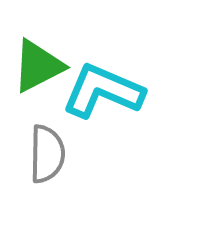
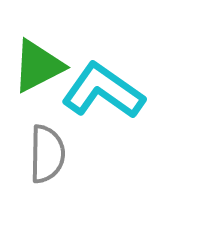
cyan L-shape: rotated 12 degrees clockwise
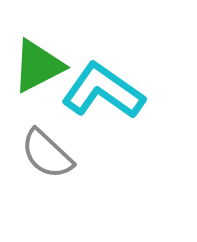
gray semicircle: rotated 132 degrees clockwise
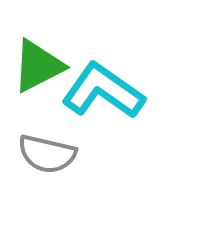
gray semicircle: rotated 30 degrees counterclockwise
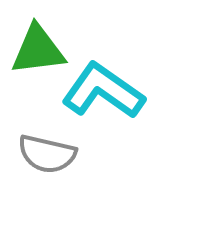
green triangle: moved 16 px up; rotated 20 degrees clockwise
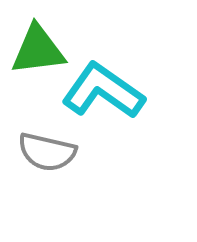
gray semicircle: moved 2 px up
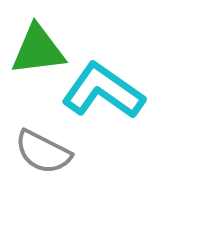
gray semicircle: moved 4 px left; rotated 14 degrees clockwise
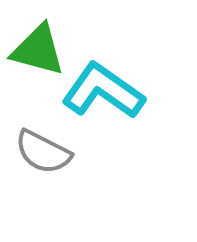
green triangle: rotated 22 degrees clockwise
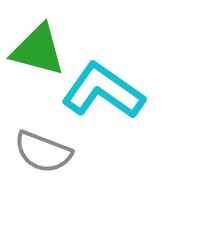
gray semicircle: rotated 6 degrees counterclockwise
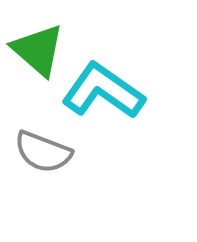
green triangle: rotated 26 degrees clockwise
